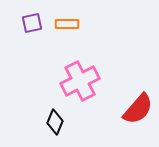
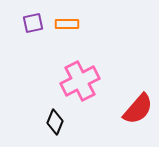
purple square: moved 1 px right
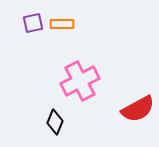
orange rectangle: moved 5 px left
red semicircle: rotated 20 degrees clockwise
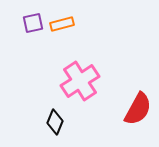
orange rectangle: rotated 15 degrees counterclockwise
pink cross: rotated 6 degrees counterclockwise
red semicircle: rotated 32 degrees counterclockwise
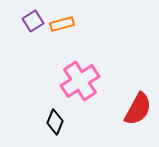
purple square: moved 2 px up; rotated 20 degrees counterclockwise
